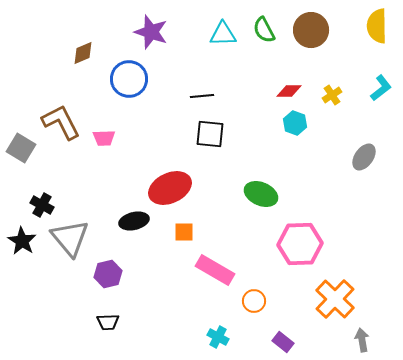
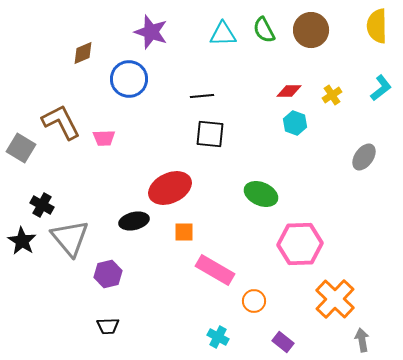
black trapezoid: moved 4 px down
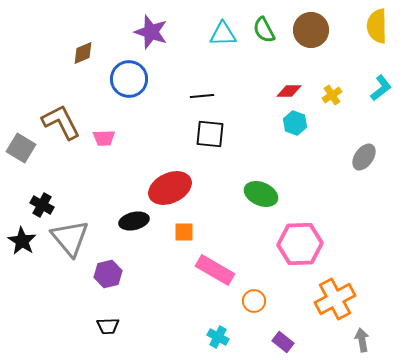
orange cross: rotated 18 degrees clockwise
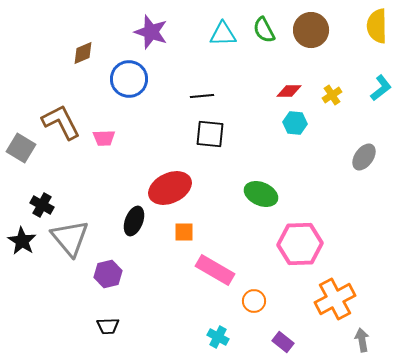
cyan hexagon: rotated 15 degrees counterclockwise
black ellipse: rotated 56 degrees counterclockwise
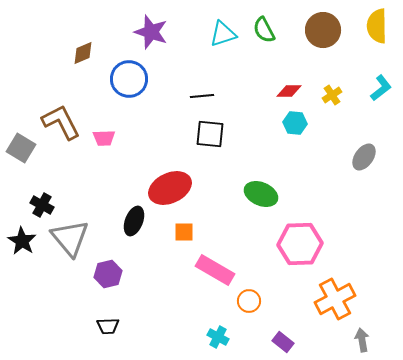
brown circle: moved 12 px right
cyan triangle: rotated 16 degrees counterclockwise
orange circle: moved 5 px left
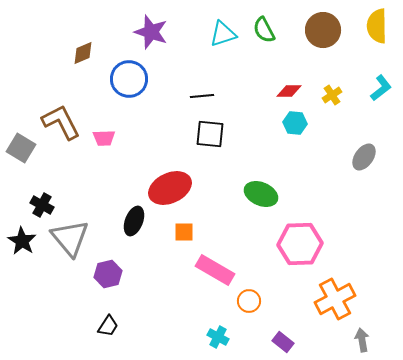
black trapezoid: rotated 55 degrees counterclockwise
